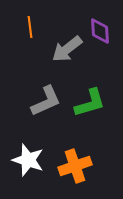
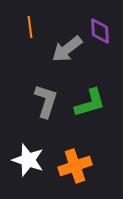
gray L-shape: rotated 48 degrees counterclockwise
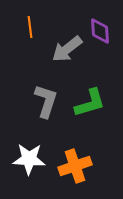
white star: moved 1 px right, 1 px up; rotated 16 degrees counterclockwise
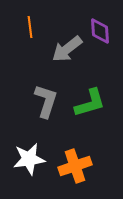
white star: rotated 12 degrees counterclockwise
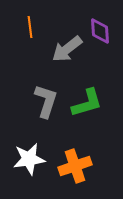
green L-shape: moved 3 px left
